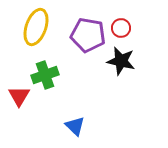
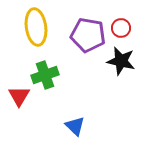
yellow ellipse: rotated 27 degrees counterclockwise
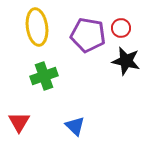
yellow ellipse: moved 1 px right
black star: moved 5 px right
green cross: moved 1 px left, 1 px down
red triangle: moved 26 px down
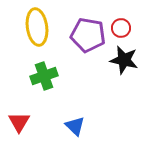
black star: moved 2 px left, 1 px up
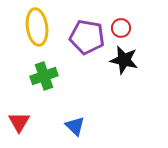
purple pentagon: moved 1 px left, 2 px down
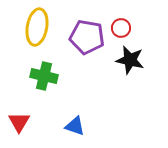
yellow ellipse: rotated 18 degrees clockwise
black star: moved 6 px right
green cross: rotated 32 degrees clockwise
blue triangle: rotated 25 degrees counterclockwise
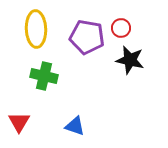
yellow ellipse: moved 1 px left, 2 px down; rotated 12 degrees counterclockwise
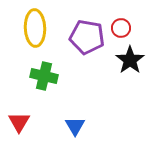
yellow ellipse: moved 1 px left, 1 px up
black star: rotated 24 degrees clockwise
blue triangle: rotated 40 degrees clockwise
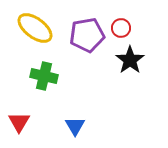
yellow ellipse: rotated 51 degrees counterclockwise
purple pentagon: moved 2 px up; rotated 20 degrees counterclockwise
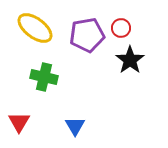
green cross: moved 1 px down
